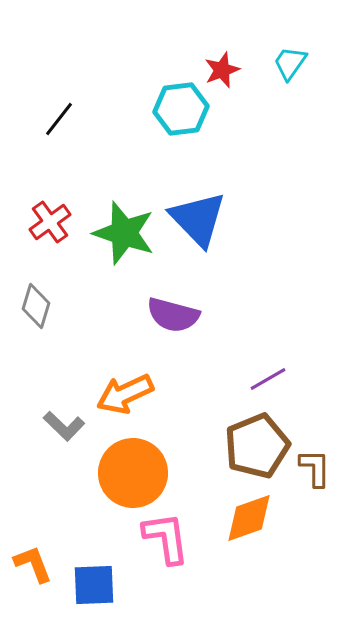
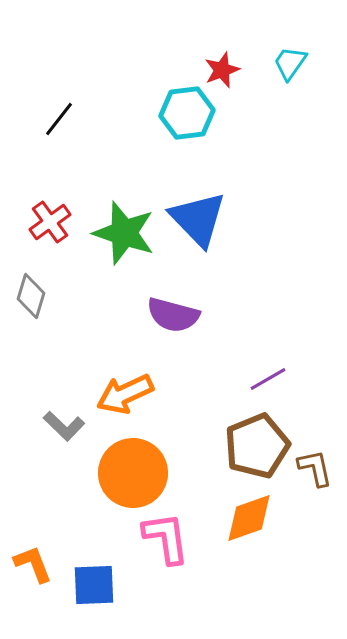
cyan hexagon: moved 6 px right, 4 px down
gray diamond: moved 5 px left, 10 px up
brown L-shape: rotated 12 degrees counterclockwise
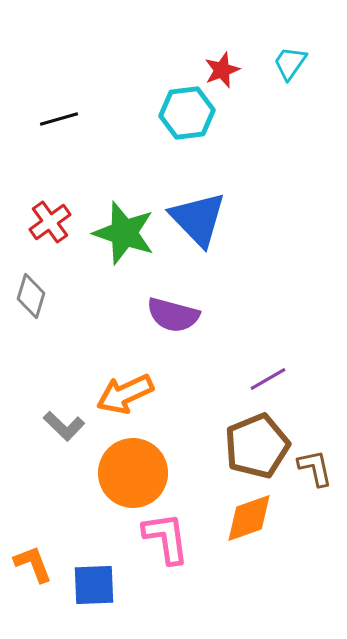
black line: rotated 36 degrees clockwise
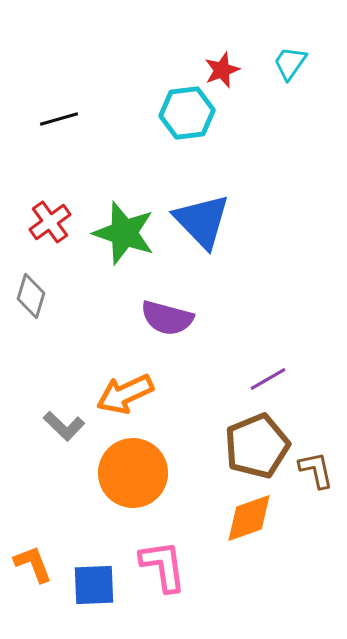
blue triangle: moved 4 px right, 2 px down
purple semicircle: moved 6 px left, 3 px down
brown L-shape: moved 1 px right, 2 px down
pink L-shape: moved 3 px left, 28 px down
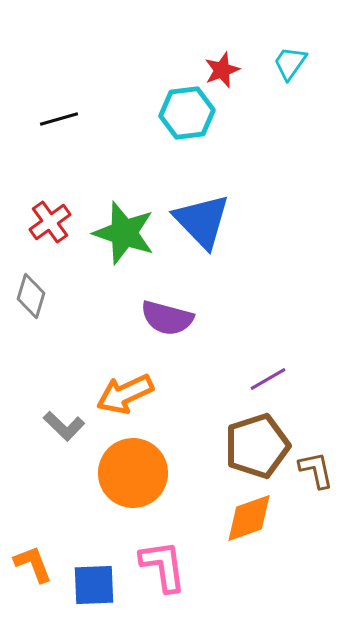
brown pentagon: rotated 4 degrees clockwise
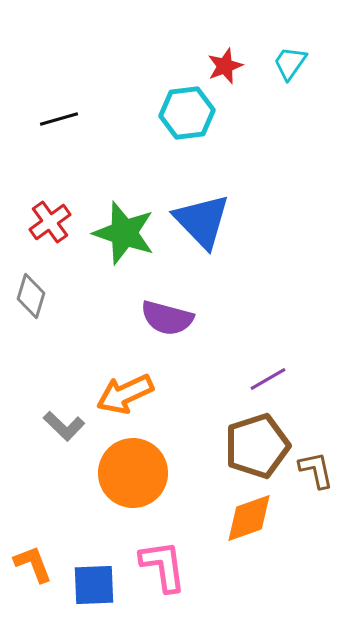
red star: moved 3 px right, 4 px up
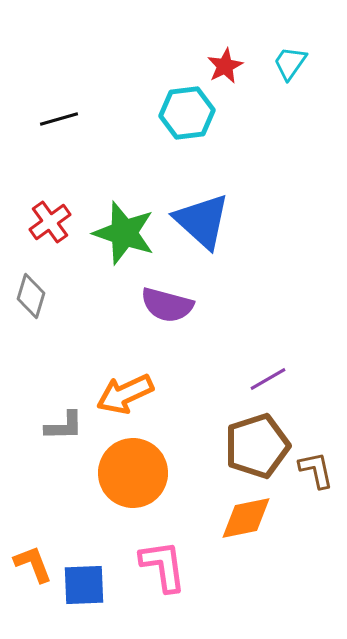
red star: rotated 6 degrees counterclockwise
blue triangle: rotated 4 degrees counterclockwise
purple semicircle: moved 13 px up
gray L-shape: rotated 45 degrees counterclockwise
orange diamond: moved 3 px left; rotated 8 degrees clockwise
blue square: moved 10 px left
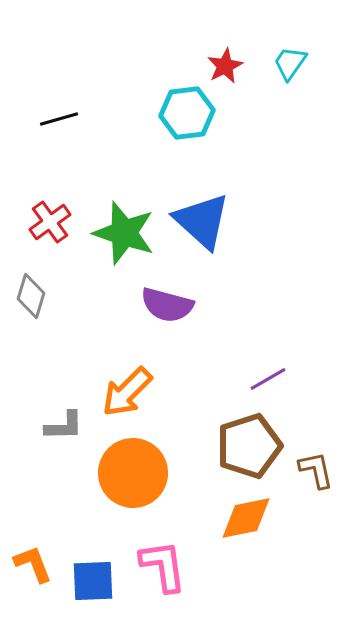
orange arrow: moved 2 px right, 2 px up; rotated 20 degrees counterclockwise
brown pentagon: moved 8 px left
blue square: moved 9 px right, 4 px up
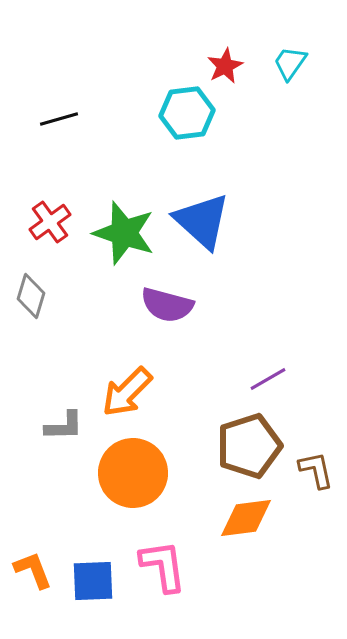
orange diamond: rotated 4 degrees clockwise
orange L-shape: moved 6 px down
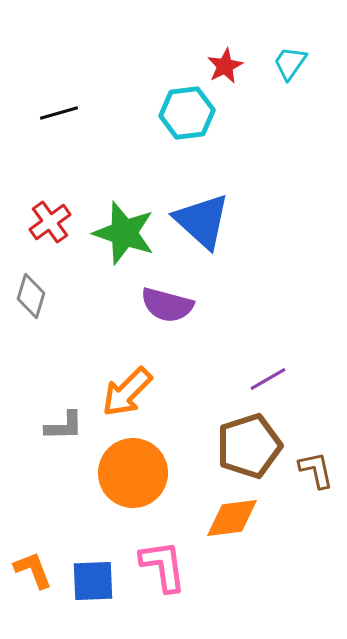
black line: moved 6 px up
orange diamond: moved 14 px left
